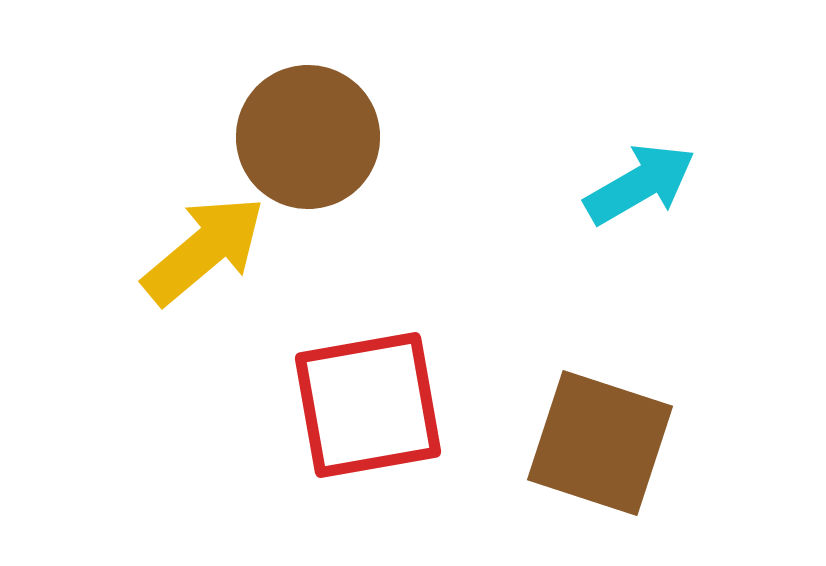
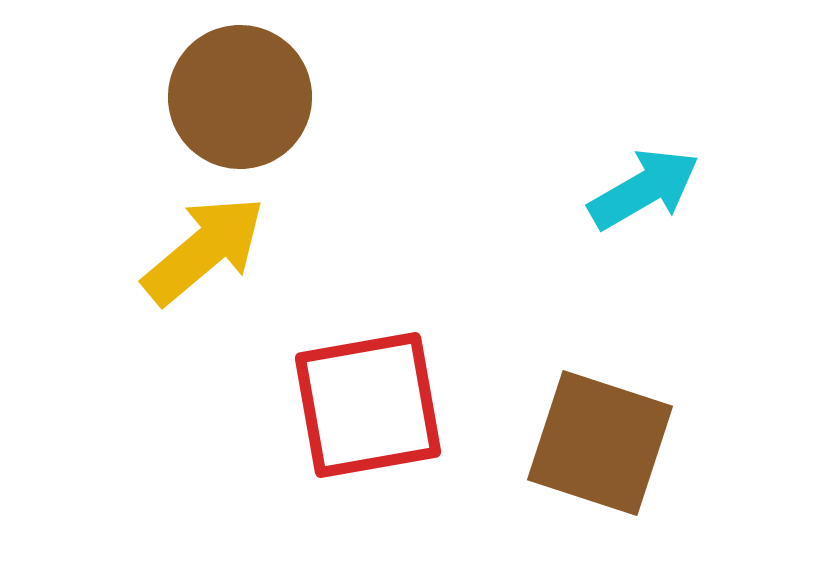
brown circle: moved 68 px left, 40 px up
cyan arrow: moved 4 px right, 5 px down
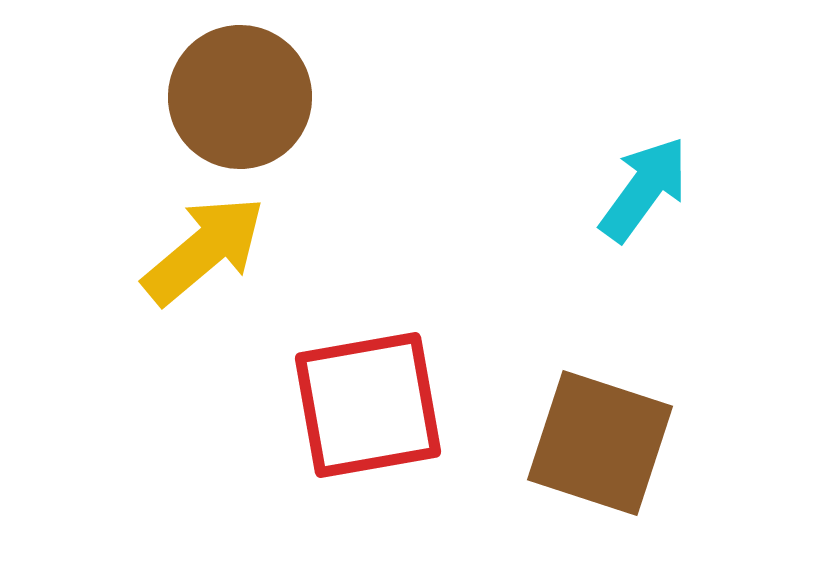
cyan arrow: rotated 24 degrees counterclockwise
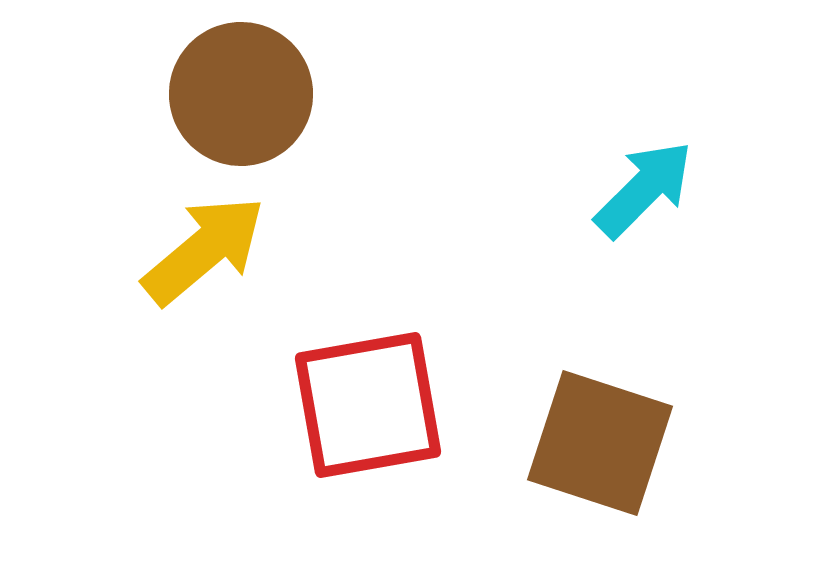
brown circle: moved 1 px right, 3 px up
cyan arrow: rotated 9 degrees clockwise
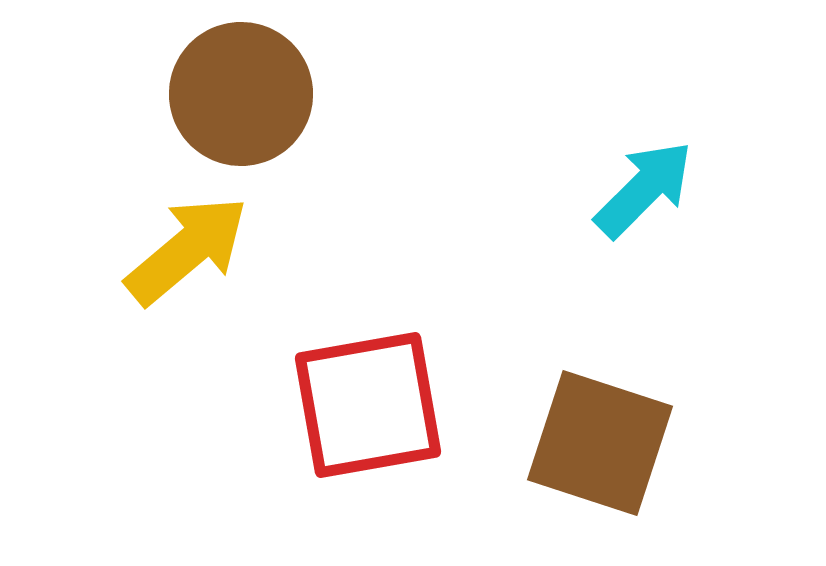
yellow arrow: moved 17 px left
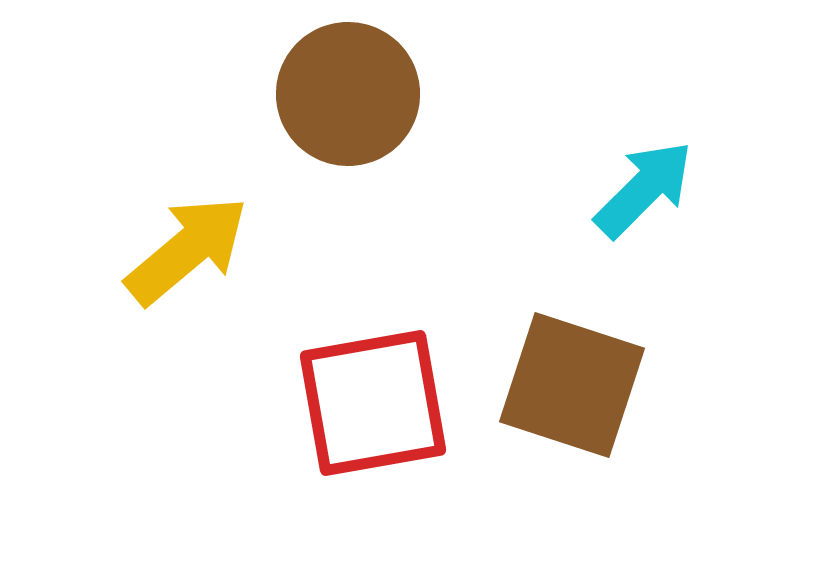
brown circle: moved 107 px right
red square: moved 5 px right, 2 px up
brown square: moved 28 px left, 58 px up
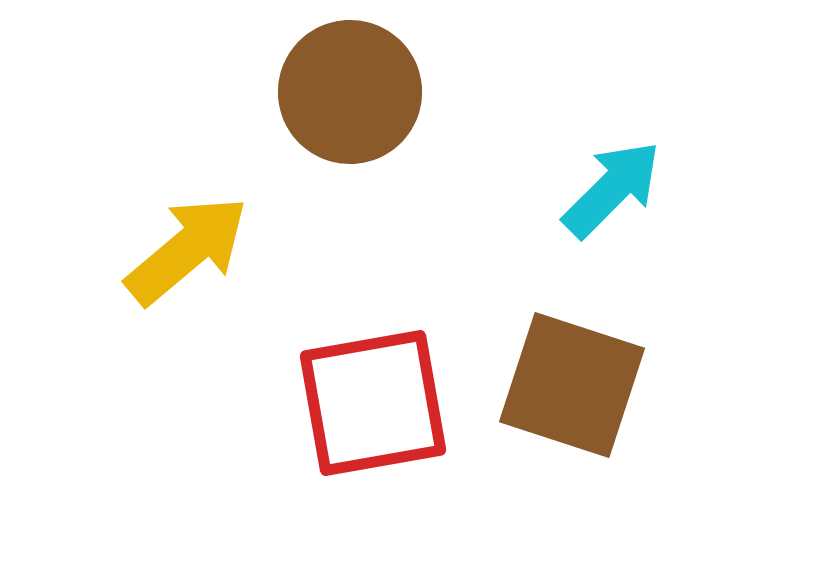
brown circle: moved 2 px right, 2 px up
cyan arrow: moved 32 px left
